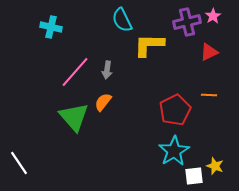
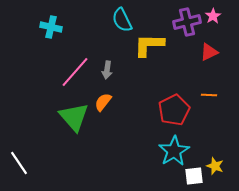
red pentagon: moved 1 px left
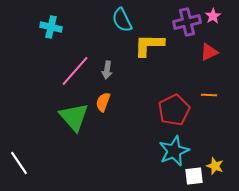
pink line: moved 1 px up
orange semicircle: rotated 18 degrees counterclockwise
cyan star: rotated 8 degrees clockwise
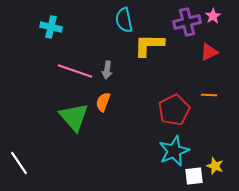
cyan semicircle: moved 2 px right; rotated 15 degrees clockwise
pink line: rotated 68 degrees clockwise
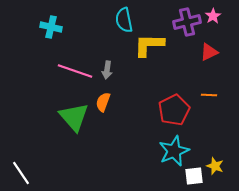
white line: moved 2 px right, 10 px down
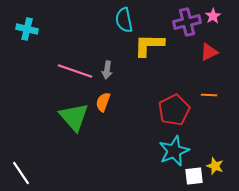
cyan cross: moved 24 px left, 2 px down
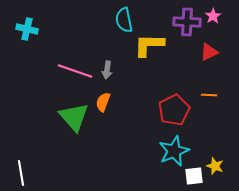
purple cross: rotated 16 degrees clockwise
white line: rotated 25 degrees clockwise
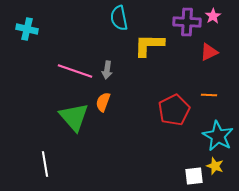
cyan semicircle: moved 5 px left, 2 px up
cyan star: moved 44 px right, 15 px up; rotated 20 degrees counterclockwise
white line: moved 24 px right, 9 px up
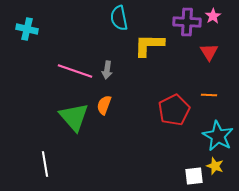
red triangle: rotated 36 degrees counterclockwise
orange semicircle: moved 1 px right, 3 px down
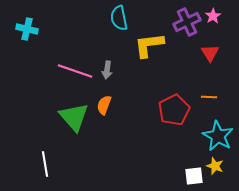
purple cross: rotated 28 degrees counterclockwise
yellow L-shape: rotated 8 degrees counterclockwise
red triangle: moved 1 px right, 1 px down
orange line: moved 2 px down
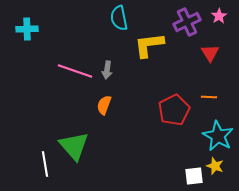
pink star: moved 6 px right
cyan cross: rotated 15 degrees counterclockwise
green triangle: moved 29 px down
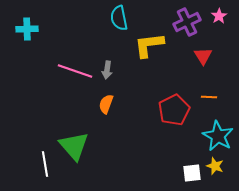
red triangle: moved 7 px left, 3 px down
orange semicircle: moved 2 px right, 1 px up
white square: moved 2 px left, 3 px up
